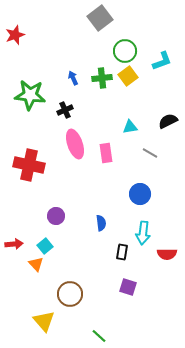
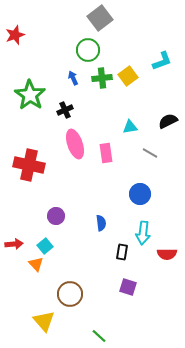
green circle: moved 37 px left, 1 px up
green star: rotated 28 degrees clockwise
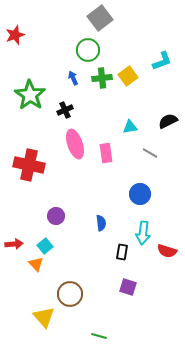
red semicircle: moved 3 px up; rotated 18 degrees clockwise
yellow triangle: moved 4 px up
green line: rotated 28 degrees counterclockwise
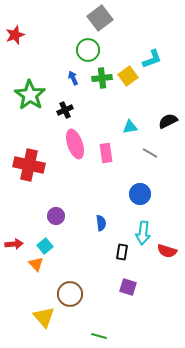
cyan L-shape: moved 10 px left, 2 px up
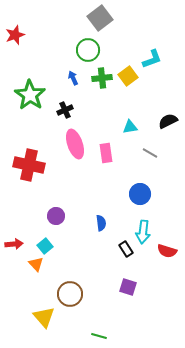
cyan arrow: moved 1 px up
black rectangle: moved 4 px right, 3 px up; rotated 42 degrees counterclockwise
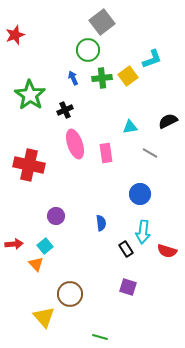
gray square: moved 2 px right, 4 px down
green line: moved 1 px right, 1 px down
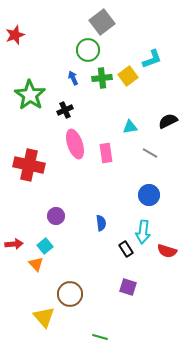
blue circle: moved 9 px right, 1 px down
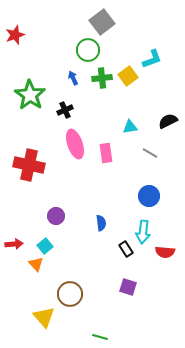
blue circle: moved 1 px down
red semicircle: moved 2 px left, 1 px down; rotated 12 degrees counterclockwise
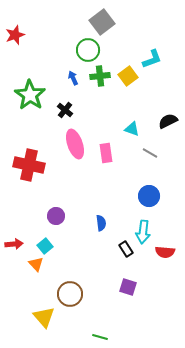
green cross: moved 2 px left, 2 px up
black cross: rotated 28 degrees counterclockwise
cyan triangle: moved 2 px right, 2 px down; rotated 28 degrees clockwise
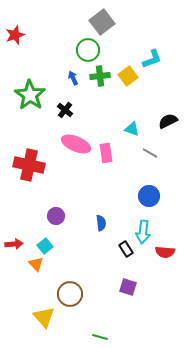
pink ellipse: moved 1 px right; rotated 48 degrees counterclockwise
